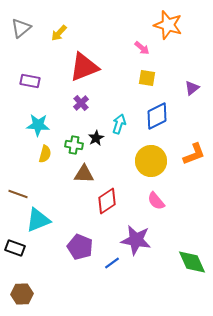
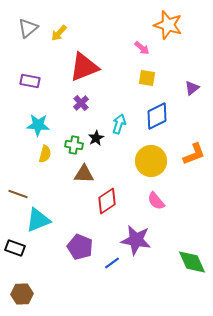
gray triangle: moved 7 px right
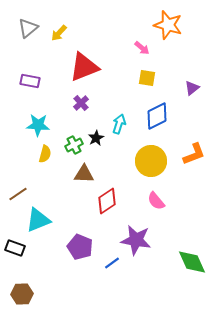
green cross: rotated 36 degrees counterclockwise
brown line: rotated 54 degrees counterclockwise
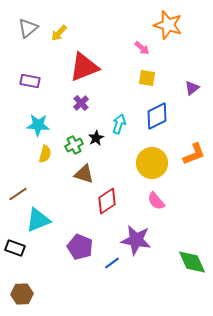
yellow circle: moved 1 px right, 2 px down
brown triangle: rotated 15 degrees clockwise
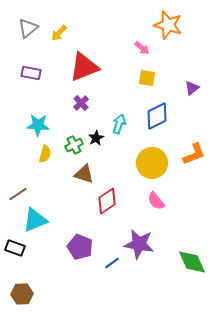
purple rectangle: moved 1 px right, 8 px up
cyan triangle: moved 3 px left
purple star: moved 3 px right, 4 px down
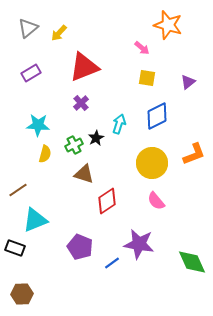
purple rectangle: rotated 42 degrees counterclockwise
purple triangle: moved 4 px left, 6 px up
brown line: moved 4 px up
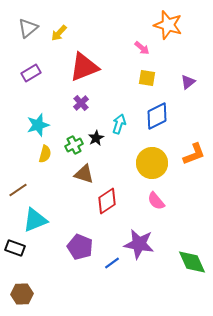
cyan star: rotated 20 degrees counterclockwise
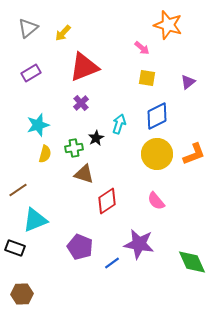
yellow arrow: moved 4 px right
green cross: moved 3 px down; rotated 18 degrees clockwise
yellow circle: moved 5 px right, 9 px up
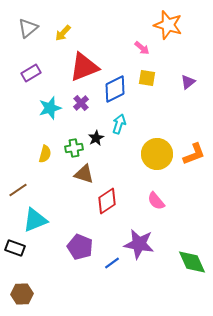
blue diamond: moved 42 px left, 27 px up
cyan star: moved 12 px right, 17 px up
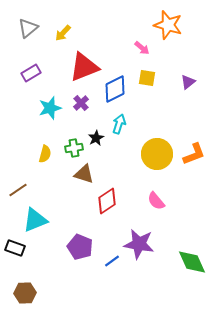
blue line: moved 2 px up
brown hexagon: moved 3 px right, 1 px up
